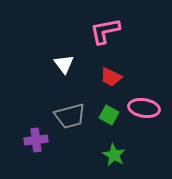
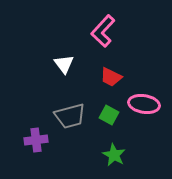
pink L-shape: moved 2 px left; rotated 36 degrees counterclockwise
pink ellipse: moved 4 px up
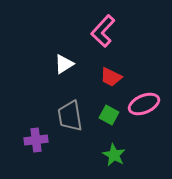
white triangle: rotated 35 degrees clockwise
pink ellipse: rotated 32 degrees counterclockwise
gray trapezoid: rotated 96 degrees clockwise
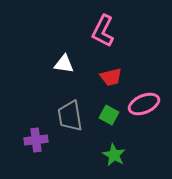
pink L-shape: rotated 16 degrees counterclockwise
white triangle: rotated 40 degrees clockwise
red trapezoid: rotated 40 degrees counterclockwise
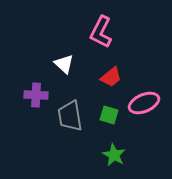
pink L-shape: moved 2 px left, 1 px down
white triangle: rotated 35 degrees clockwise
red trapezoid: rotated 25 degrees counterclockwise
pink ellipse: moved 1 px up
green square: rotated 12 degrees counterclockwise
purple cross: moved 45 px up; rotated 10 degrees clockwise
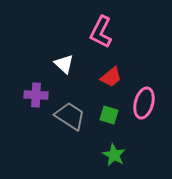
pink ellipse: rotated 52 degrees counterclockwise
gray trapezoid: rotated 132 degrees clockwise
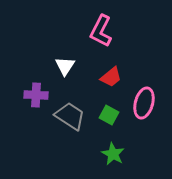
pink L-shape: moved 1 px up
white triangle: moved 1 px right, 2 px down; rotated 20 degrees clockwise
green square: rotated 12 degrees clockwise
green star: moved 1 px left, 1 px up
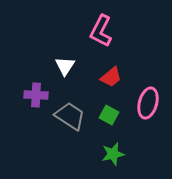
pink ellipse: moved 4 px right
green star: rotated 30 degrees clockwise
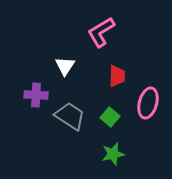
pink L-shape: moved 1 px down; rotated 32 degrees clockwise
red trapezoid: moved 6 px right, 1 px up; rotated 50 degrees counterclockwise
green square: moved 1 px right, 2 px down; rotated 12 degrees clockwise
